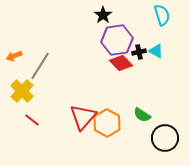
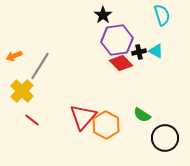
orange hexagon: moved 1 px left, 2 px down
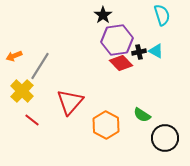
red triangle: moved 13 px left, 15 px up
